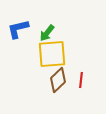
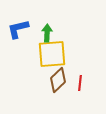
green arrow: rotated 144 degrees clockwise
red line: moved 1 px left, 3 px down
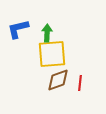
brown diamond: rotated 25 degrees clockwise
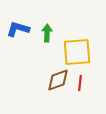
blue L-shape: rotated 30 degrees clockwise
yellow square: moved 25 px right, 2 px up
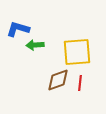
green arrow: moved 12 px left, 12 px down; rotated 96 degrees counterclockwise
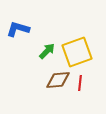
green arrow: moved 12 px right, 6 px down; rotated 138 degrees clockwise
yellow square: rotated 16 degrees counterclockwise
brown diamond: rotated 15 degrees clockwise
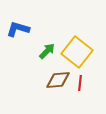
yellow square: rotated 32 degrees counterclockwise
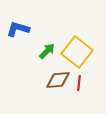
red line: moved 1 px left
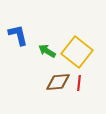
blue L-shape: moved 6 px down; rotated 60 degrees clockwise
green arrow: rotated 102 degrees counterclockwise
brown diamond: moved 2 px down
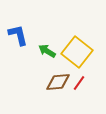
red line: rotated 28 degrees clockwise
